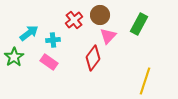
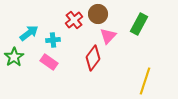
brown circle: moved 2 px left, 1 px up
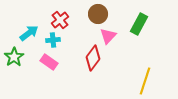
red cross: moved 14 px left
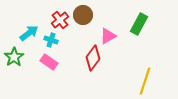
brown circle: moved 15 px left, 1 px down
pink triangle: rotated 18 degrees clockwise
cyan cross: moved 2 px left; rotated 24 degrees clockwise
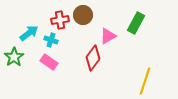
red cross: rotated 30 degrees clockwise
green rectangle: moved 3 px left, 1 px up
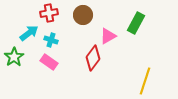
red cross: moved 11 px left, 7 px up
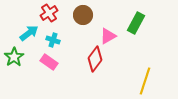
red cross: rotated 24 degrees counterclockwise
cyan cross: moved 2 px right
red diamond: moved 2 px right, 1 px down
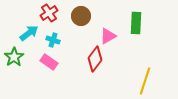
brown circle: moved 2 px left, 1 px down
green rectangle: rotated 25 degrees counterclockwise
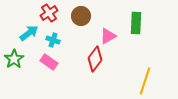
green star: moved 2 px down
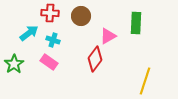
red cross: moved 1 px right; rotated 36 degrees clockwise
green star: moved 5 px down
